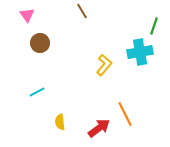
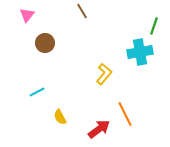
pink triangle: rotated 14 degrees clockwise
brown circle: moved 5 px right
yellow L-shape: moved 9 px down
yellow semicircle: moved 5 px up; rotated 21 degrees counterclockwise
red arrow: moved 1 px down
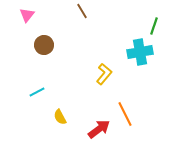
brown circle: moved 1 px left, 2 px down
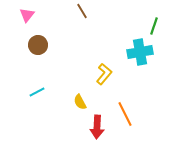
brown circle: moved 6 px left
yellow semicircle: moved 20 px right, 15 px up
red arrow: moved 2 px left, 2 px up; rotated 130 degrees clockwise
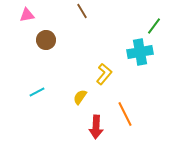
pink triangle: rotated 42 degrees clockwise
green line: rotated 18 degrees clockwise
brown circle: moved 8 px right, 5 px up
yellow semicircle: moved 5 px up; rotated 63 degrees clockwise
red arrow: moved 1 px left
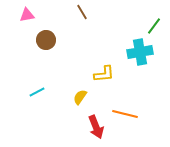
brown line: moved 1 px down
yellow L-shape: rotated 45 degrees clockwise
orange line: rotated 50 degrees counterclockwise
red arrow: rotated 25 degrees counterclockwise
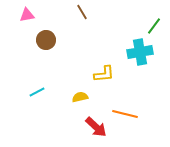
yellow semicircle: rotated 42 degrees clockwise
red arrow: rotated 25 degrees counterclockwise
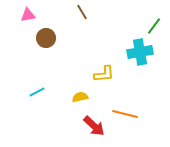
pink triangle: moved 1 px right
brown circle: moved 2 px up
red arrow: moved 2 px left, 1 px up
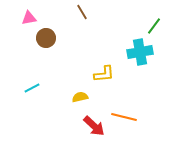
pink triangle: moved 1 px right, 3 px down
cyan line: moved 5 px left, 4 px up
orange line: moved 1 px left, 3 px down
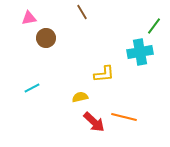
red arrow: moved 4 px up
